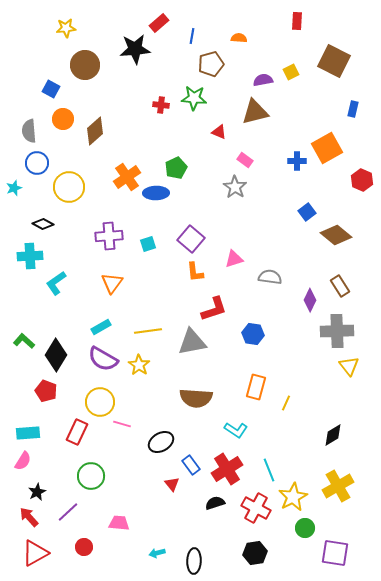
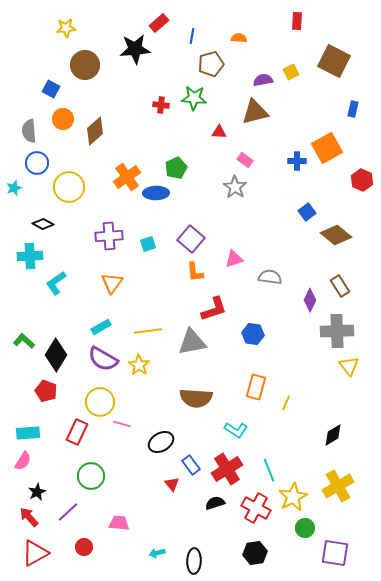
red triangle at (219, 132): rotated 21 degrees counterclockwise
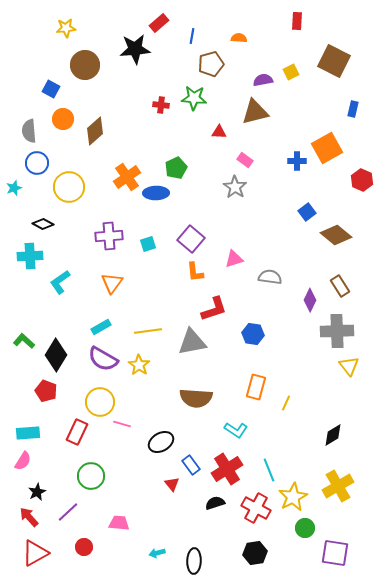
cyan L-shape at (56, 283): moved 4 px right, 1 px up
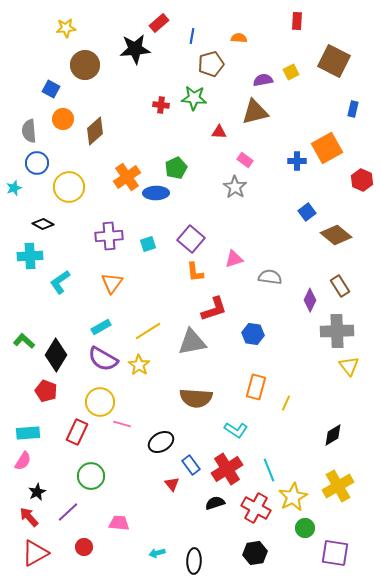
yellow line at (148, 331): rotated 24 degrees counterclockwise
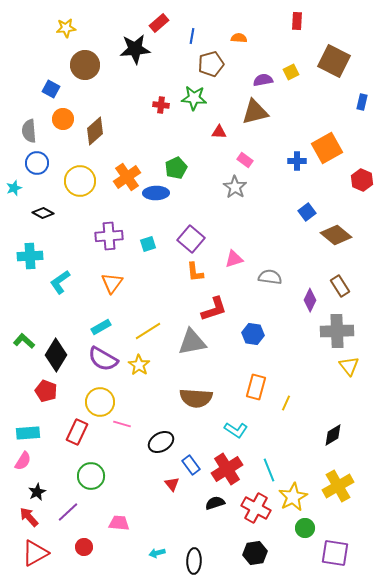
blue rectangle at (353, 109): moved 9 px right, 7 px up
yellow circle at (69, 187): moved 11 px right, 6 px up
black diamond at (43, 224): moved 11 px up
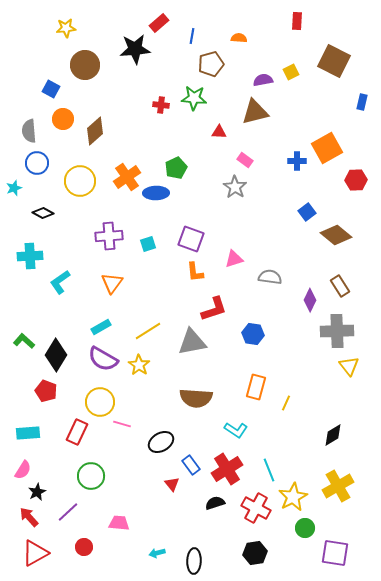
red hexagon at (362, 180): moved 6 px left; rotated 25 degrees counterclockwise
purple square at (191, 239): rotated 20 degrees counterclockwise
pink semicircle at (23, 461): moved 9 px down
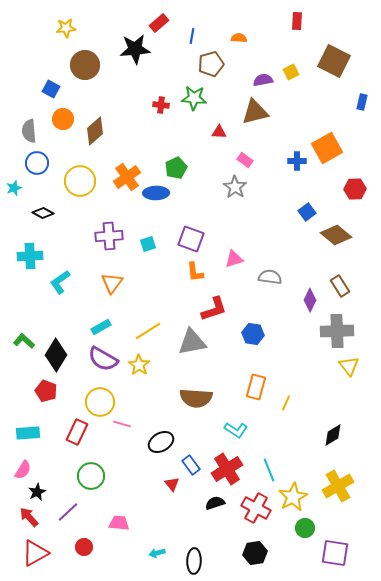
red hexagon at (356, 180): moved 1 px left, 9 px down
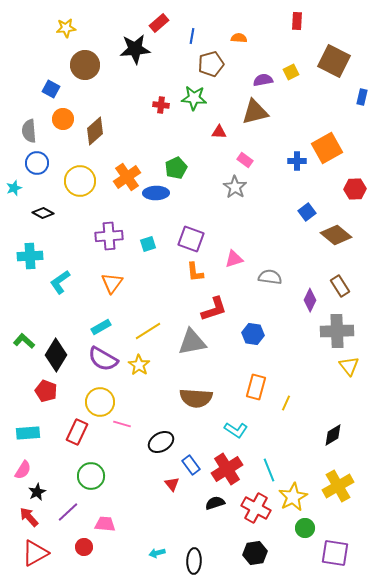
blue rectangle at (362, 102): moved 5 px up
pink trapezoid at (119, 523): moved 14 px left, 1 px down
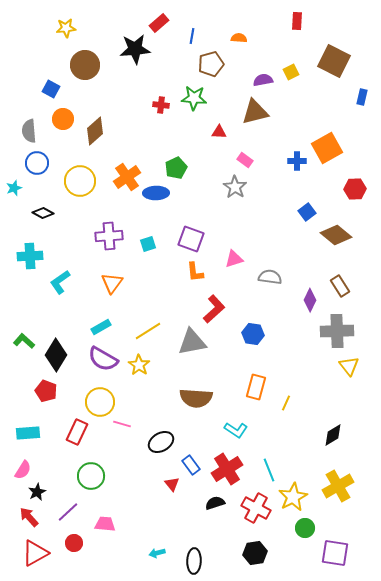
red L-shape at (214, 309): rotated 24 degrees counterclockwise
red circle at (84, 547): moved 10 px left, 4 px up
